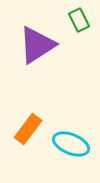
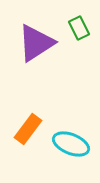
green rectangle: moved 8 px down
purple triangle: moved 1 px left, 2 px up
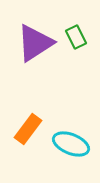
green rectangle: moved 3 px left, 9 px down
purple triangle: moved 1 px left
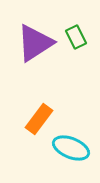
orange rectangle: moved 11 px right, 10 px up
cyan ellipse: moved 4 px down
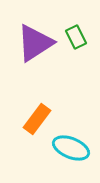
orange rectangle: moved 2 px left
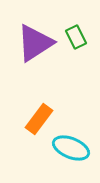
orange rectangle: moved 2 px right
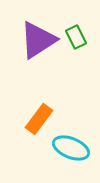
purple triangle: moved 3 px right, 3 px up
